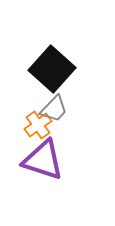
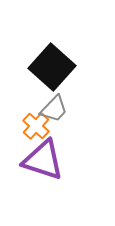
black square: moved 2 px up
orange cross: moved 2 px left, 1 px down; rotated 12 degrees counterclockwise
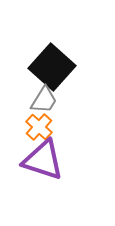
gray trapezoid: moved 10 px left, 9 px up; rotated 12 degrees counterclockwise
orange cross: moved 3 px right, 1 px down
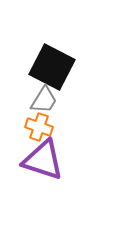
black square: rotated 15 degrees counterclockwise
orange cross: rotated 24 degrees counterclockwise
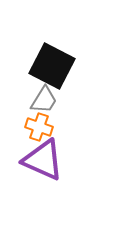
black square: moved 1 px up
purple triangle: rotated 6 degrees clockwise
